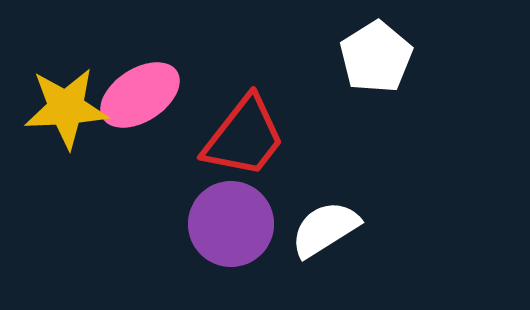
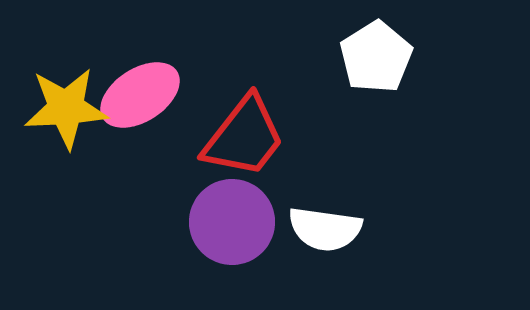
purple circle: moved 1 px right, 2 px up
white semicircle: rotated 140 degrees counterclockwise
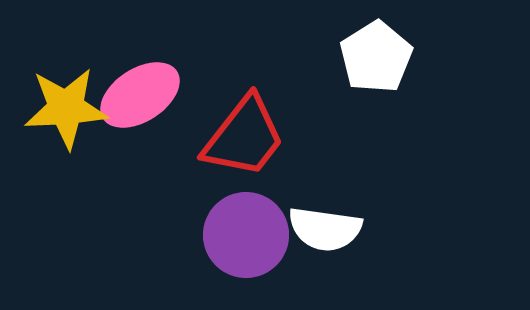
purple circle: moved 14 px right, 13 px down
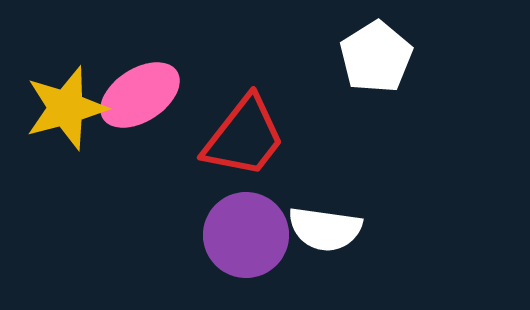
yellow star: rotated 12 degrees counterclockwise
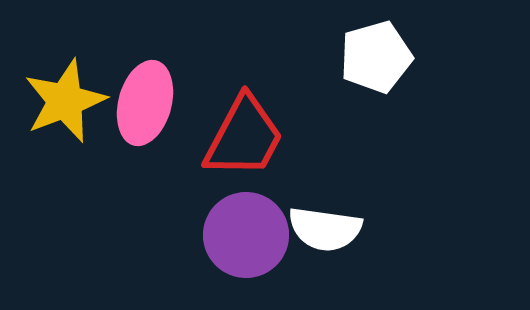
white pentagon: rotated 16 degrees clockwise
pink ellipse: moved 5 px right, 8 px down; rotated 42 degrees counterclockwise
yellow star: moved 1 px left, 7 px up; rotated 6 degrees counterclockwise
red trapezoid: rotated 10 degrees counterclockwise
